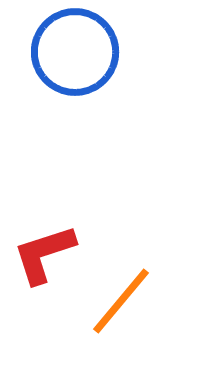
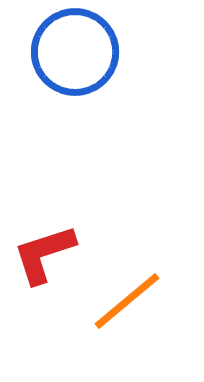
orange line: moved 6 px right; rotated 10 degrees clockwise
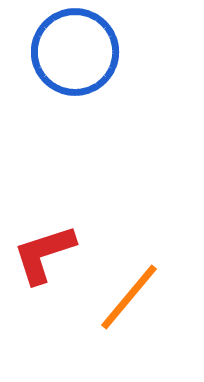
orange line: moved 2 px right, 4 px up; rotated 10 degrees counterclockwise
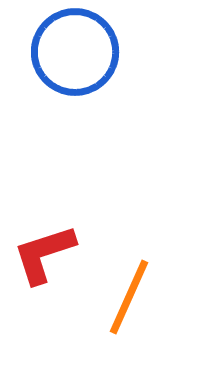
orange line: rotated 16 degrees counterclockwise
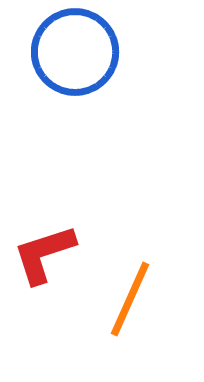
orange line: moved 1 px right, 2 px down
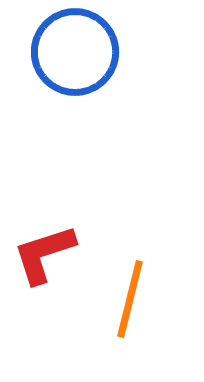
orange line: rotated 10 degrees counterclockwise
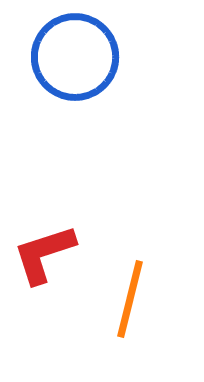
blue circle: moved 5 px down
